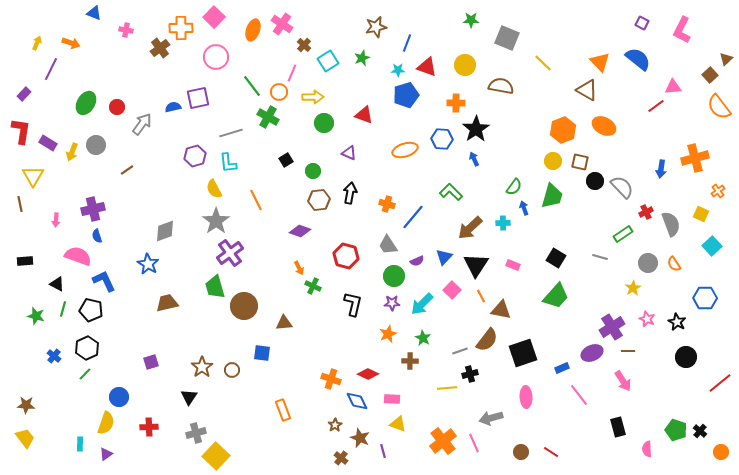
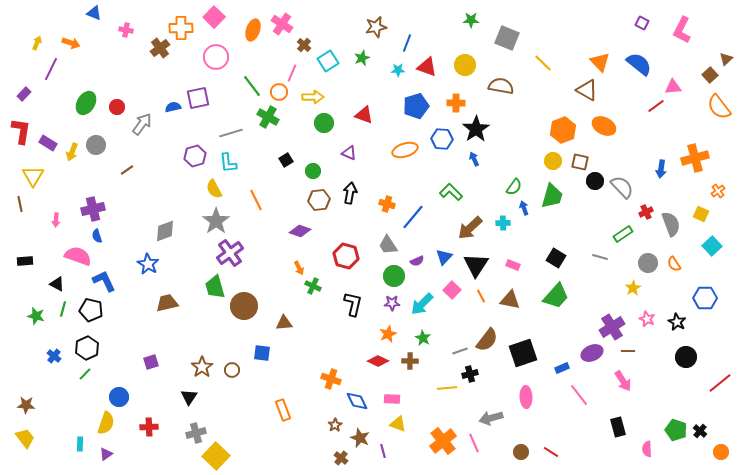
blue semicircle at (638, 59): moved 1 px right, 5 px down
blue pentagon at (406, 95): moved 10 px right, 11 px down
brown triangle at (501, 310): moved 9 px right, 10 px up
red diamond at (368, 374): moved 10 px right, 13 px up
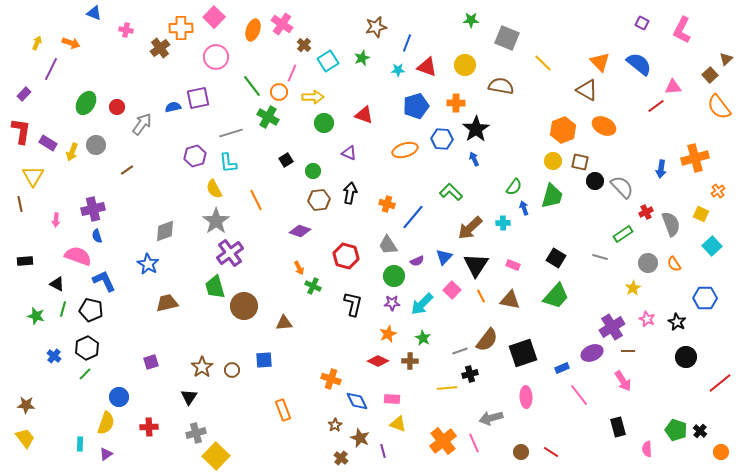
blue square at (262, 353): moved 2 px right, 7 px down; rotated 12 degrees counterclockwise
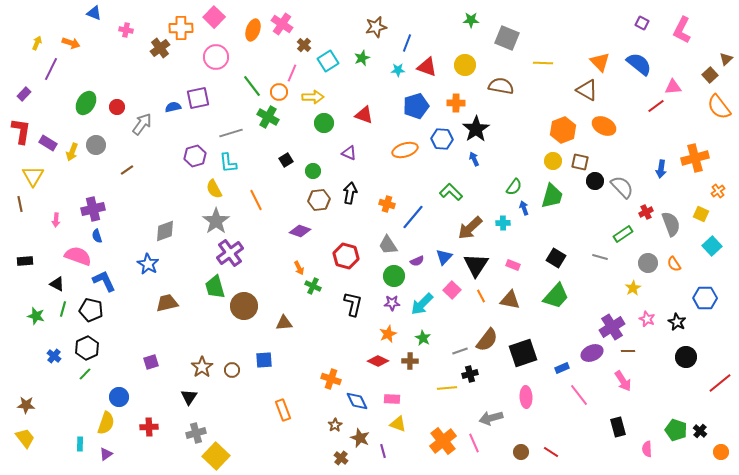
yellow line at (543, 63): rotated 42 degrees counterclockwise
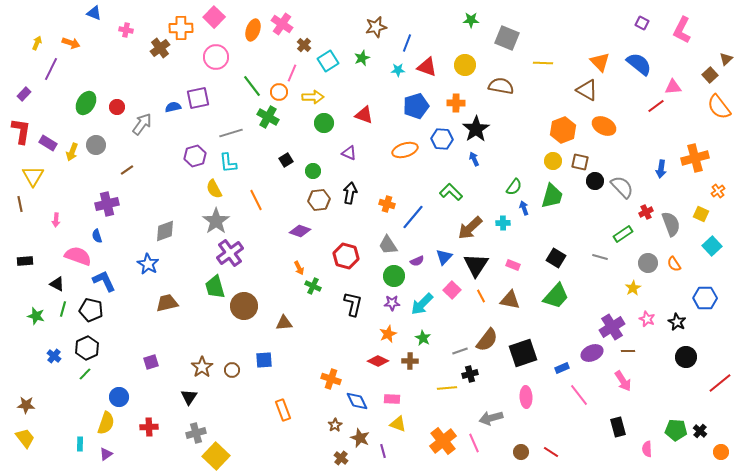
purple cross at (93, 209): moved 14 px right, 5 px up
green pentagon at (676, 430): rotated 15 degrees counterclockwise
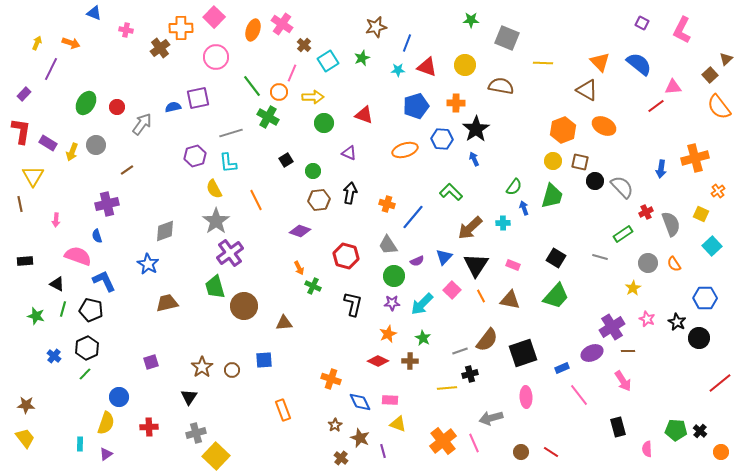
black circle at (686, 357): moved 13 px right, 19 px up
pink rectangle at (392, 399): moved 2 px left, 1 px down
blue diamond at (357, 401): moved 3 px right, 1 px down
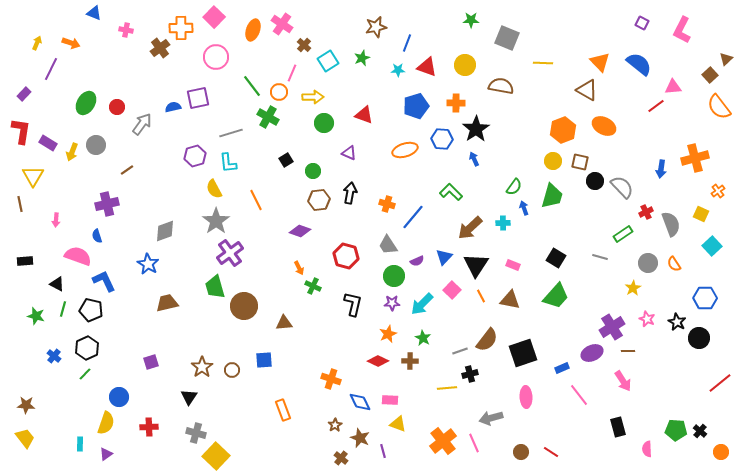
gray cross at (196, 433): rotated 30 degrees clockwise
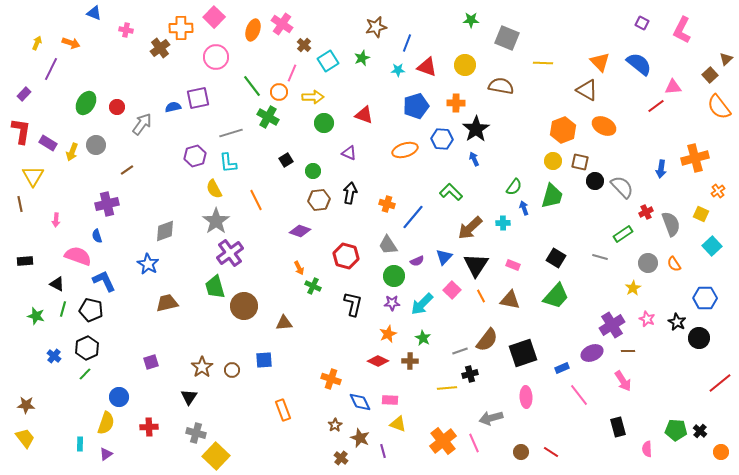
purple cross at (612, 327): moved 2 px up
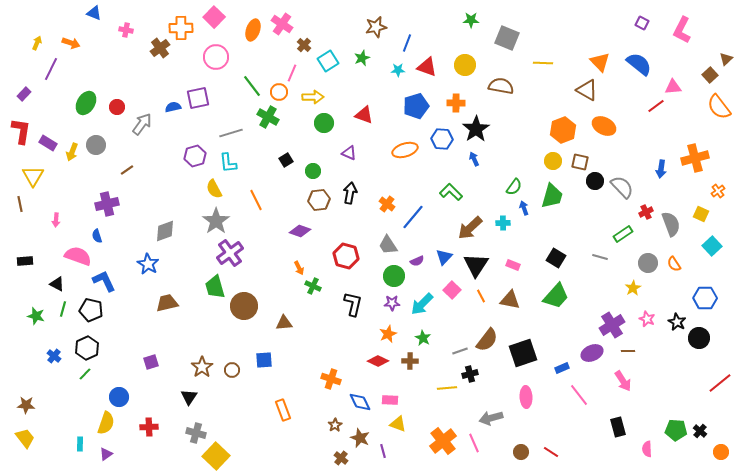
orange cross at (387, 204): rotated 21 degrees clockwise
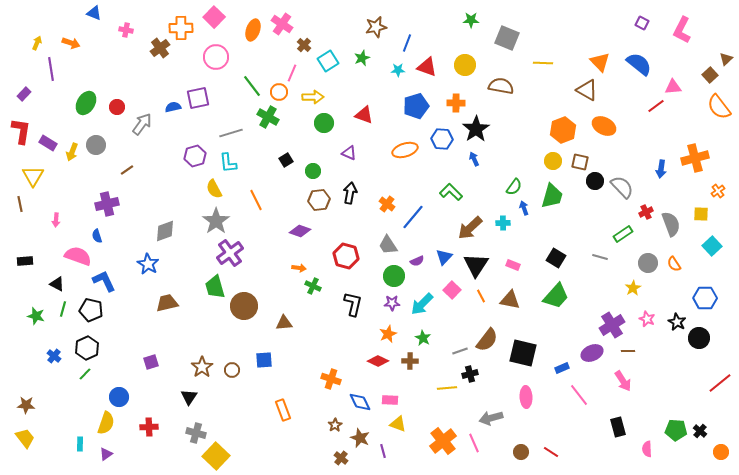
purple line at (51, 69): rotated 35 degrees counterclockwise
yellow square at (701, 214): rotated 21 degrees counterclockwise
orange arrow at (299, 268): rotated 56 degrees counterclockwise
black square at (523, 353): rotated 32 degrees clockwise
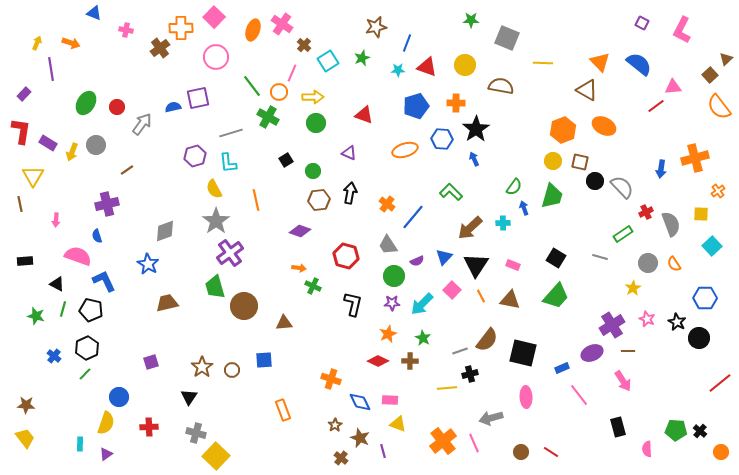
green circle at (324, 123): moved 8 px left
orange line at (256, 200): rotated 15 degrees clockwise
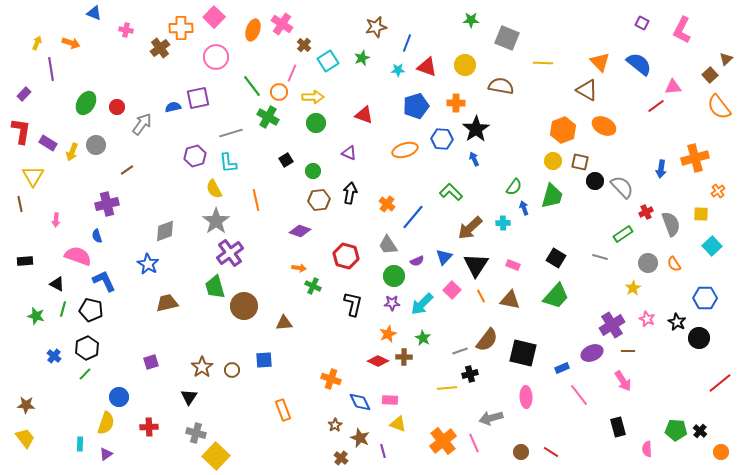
brown cross at (410, 361): moved 6 px left, 4 px up
